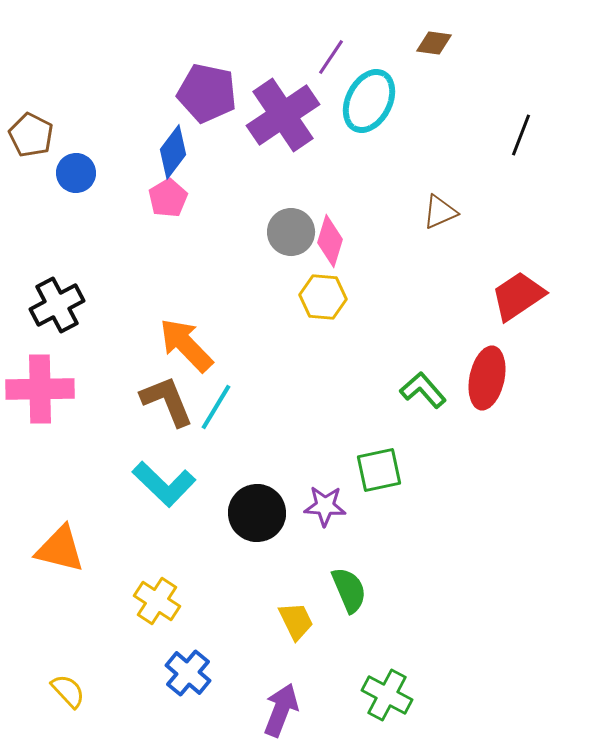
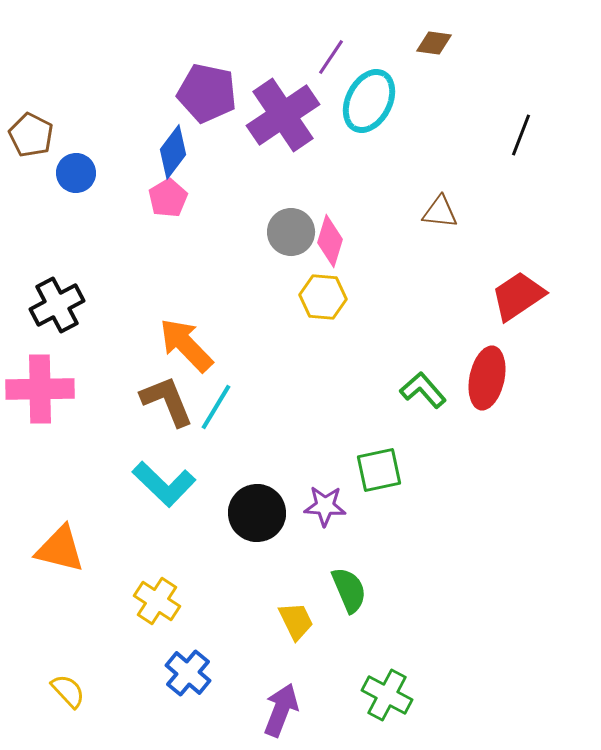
brown triangle: rotated 30 degrees clockwise
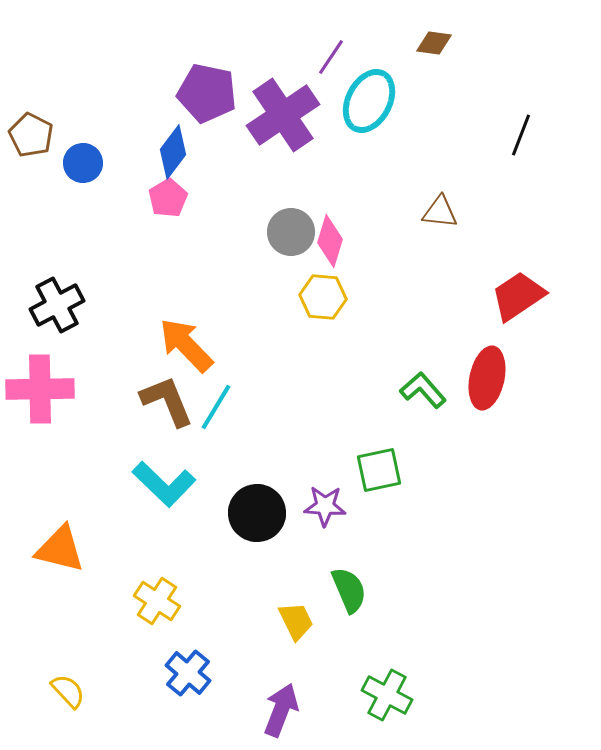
blue circle: moved 7 px right, 10 px up
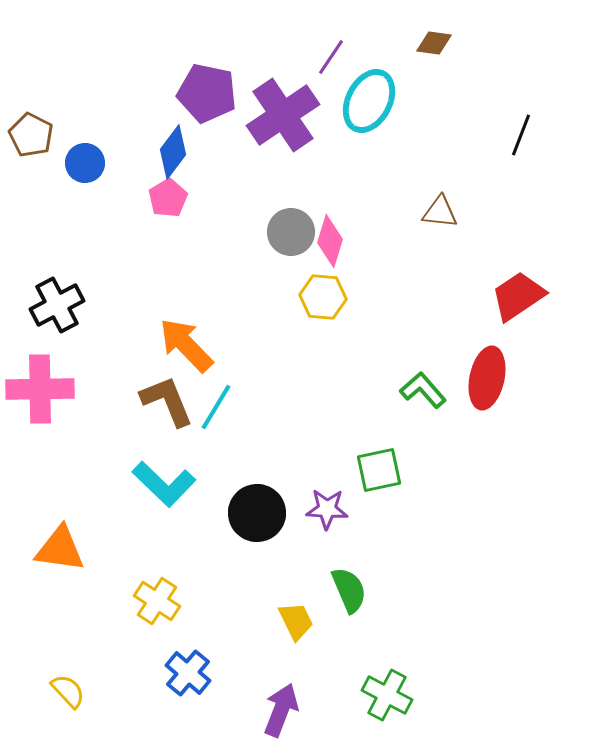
blue circle: moved 2 px right
purple star: moved 2 px right, 3 px down
orange triangle: rotated 6 degrees counterclockwise
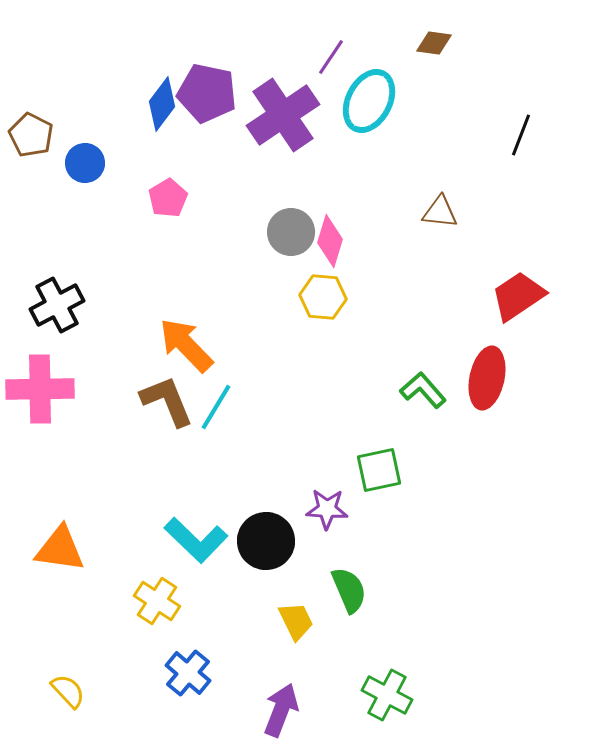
blue diamond: moved 11 px left, 48 px up
cyan L-shape: moved 32 px right, 56 px down
black circle: moved 9 px right, 28 px down
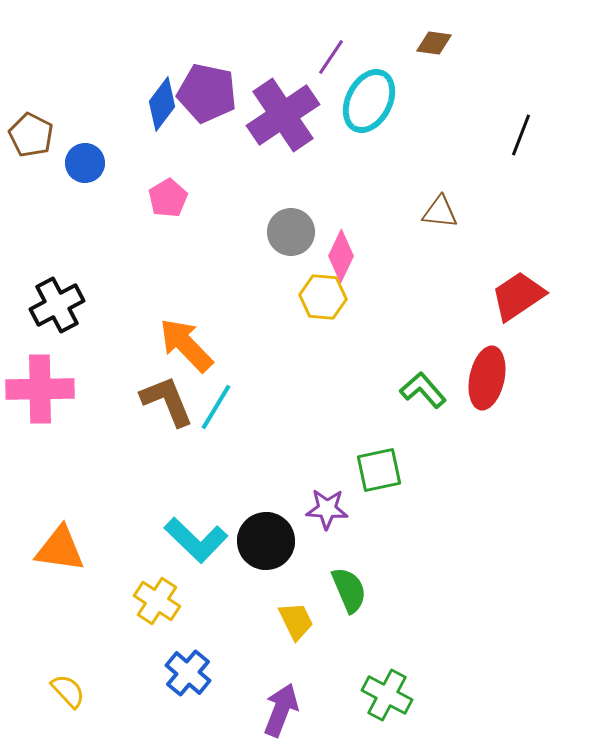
pink diamond: moved 11 px right, 15 px down; rotated 9 degrees clockwise
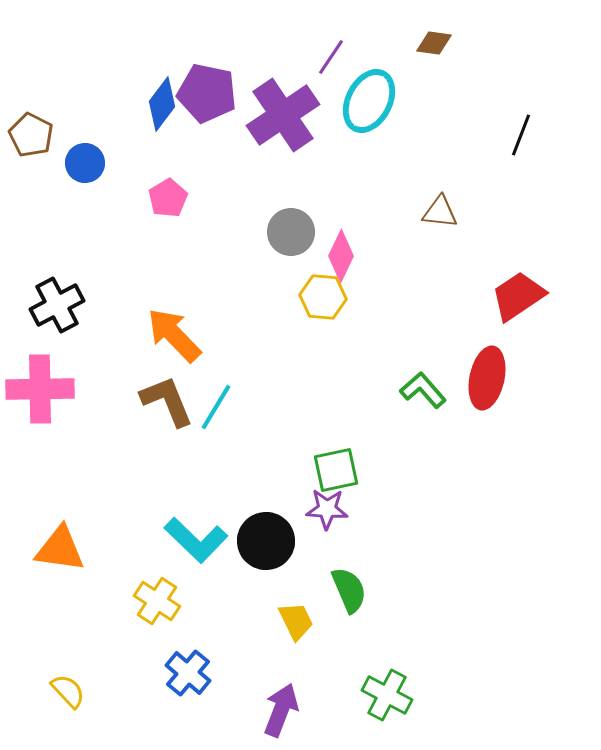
orange arrow: moved 12 px left, 10 px up
green square: moved 43 px left
